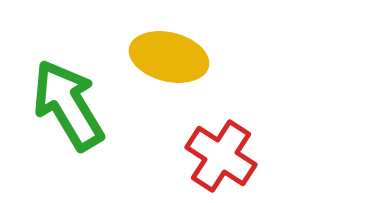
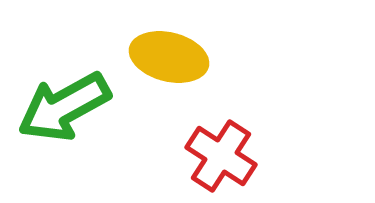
green arrow: moved 4 px left, 2 px down; rotated 88 degrees counterclockwise
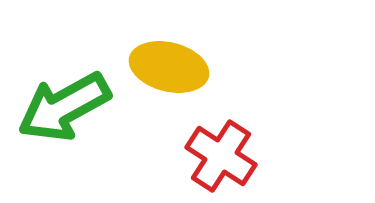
yellow ellipse: moved 10 px down
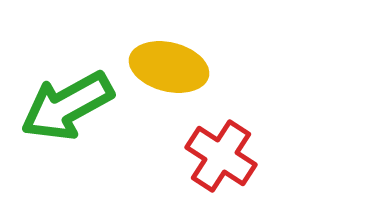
green arrow: moved 3 px right, 1 px up
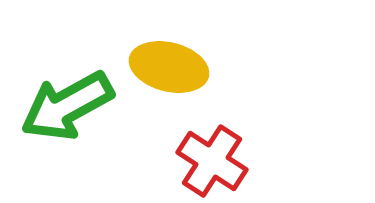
red cross: moved 9 px left, 5 px down
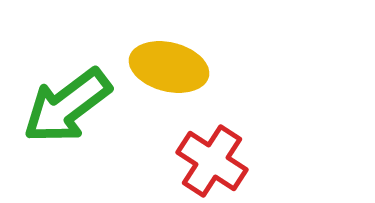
green arrow: rotated 8 degrees counterclockwise
